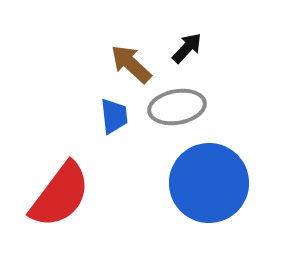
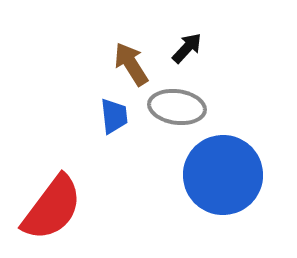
brown arrow: rotated 15 degrees clockwise
gray ellipse: rotated 18 degrees clockwise
blue circle: moved 14 px right, 8 px up
red semicircle: moved 8 px left, 13 px down
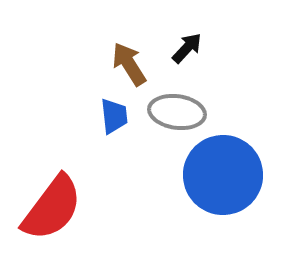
brown arrow: moved 2 px left
gray ellipse: moved 5 px down
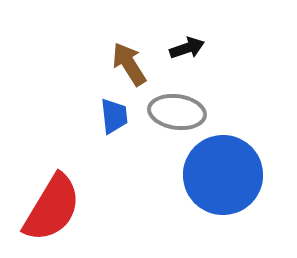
black arrow: rotated 28 degrees clockwise
red semicircle: rotated 6 degrees counterclockwise
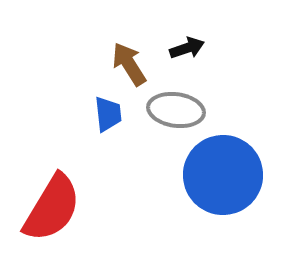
gray ellipse: moved 1 px left, 2 px up
blue trapezoid: moved 6 px left, 2 px up
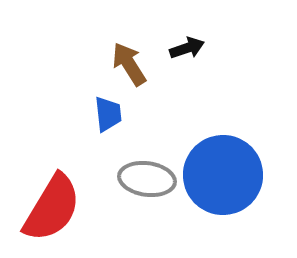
gray ellipse: moved 29 px left, 69 px down
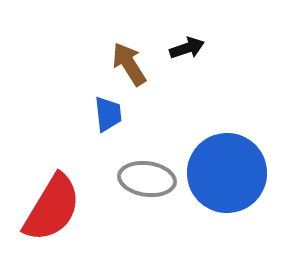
blue circle: moved 4 px right, 2 px up
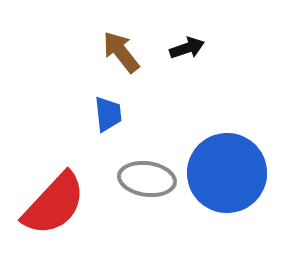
brown arrow: moved 8 px left, 12 px up; rotated 6 degrees counterclockwise
red semicircle: moved 2 px right, 4 px up; rotated 12 degrees clockwise
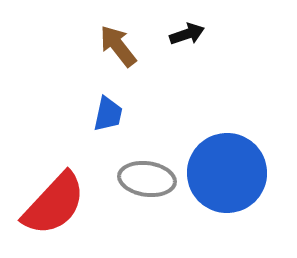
black arrow: moved 14 px up
brown arrow: moved 3 px left, 6 px up
blue trapezoid: rotated 18 degrees clockwise
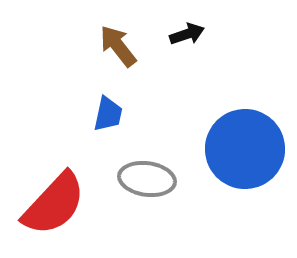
blue circle: moved 18 px right, 24 px up
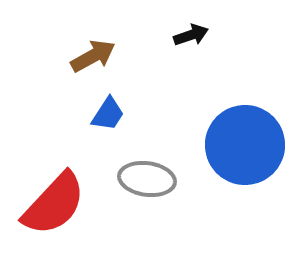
black arrow: moved 4 px right, 1 px down
brown arrow: moved 25 px left, 10 px down; rotated 99 degrees clockwise
blue trapezoid: rotated 21 degrees clockwise
blue circle: moved 4 px up
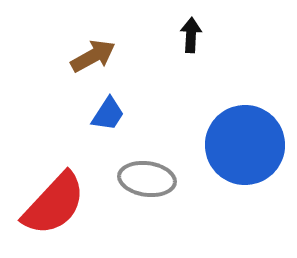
black arrow: rotated 68 degrees counterclockwise
